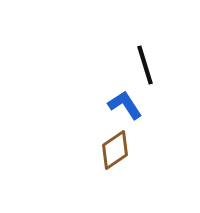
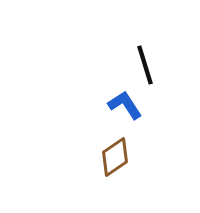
brown diamond: moved 7 px down
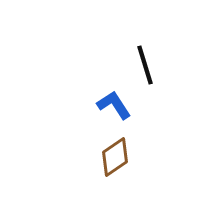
blue L-shape: moved 11 px left
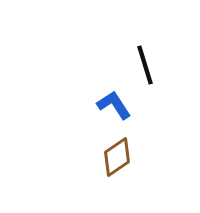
brown diamond: moved 2 px right
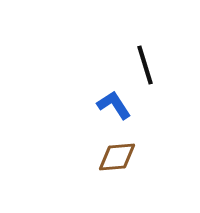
brown diamond: rotated 30 degrees clockwise
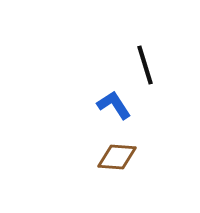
brown diamond: rotated 9 degrees clockwise
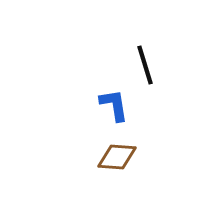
blue L-shape: rotated 24 degrees clockwise
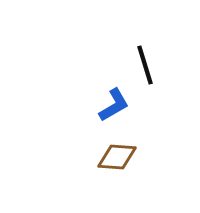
blue L-shape: rotated 69 degrees clockwise
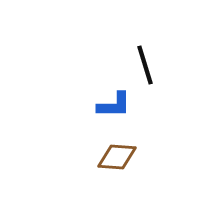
blue L-shape: rotated 30 degrees clockwise
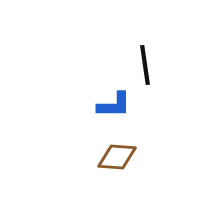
black line: rotated 9 degrees clockwise
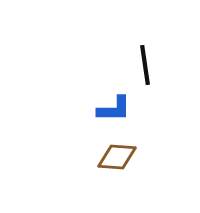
blue L-shape: moved 4 px down
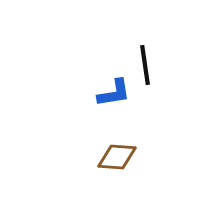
blue L-shape: moved 16 px up; rotated 9 degrees counterclockwise
